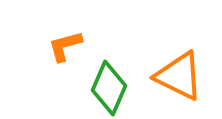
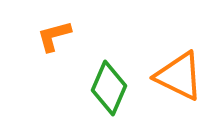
orange L-shape: moved 11 px left, 10 px up
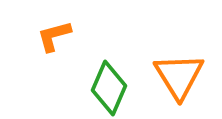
orange triangle: rotated 32 degrees clockwise
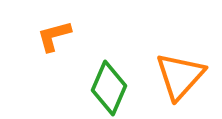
orange triangle: moved 1 px right; rotated 14 degrees clockwise
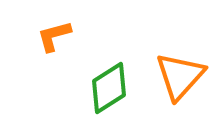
green diamond: rotated 34 degrees clockwise
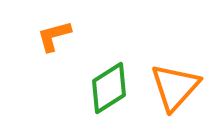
orange triangle: moved 5 px left, 11 px down
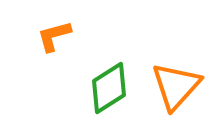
orange triangle: moved 1 px right, 1 px up
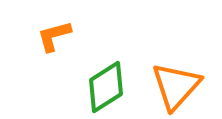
green diamond: moved 3 px left, 1 px up
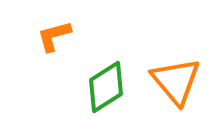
orange triangle: moved 5 px up; rotated 22 degrees counterclockwise
